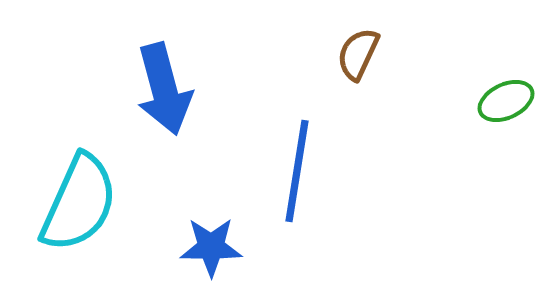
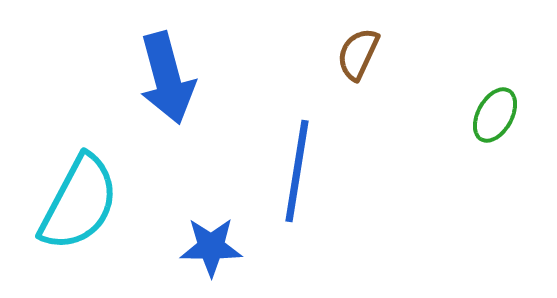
blue arrow: moved 3 px right, 11 px up
green ellipse: moved 11 px left, 14 px down; rotated 36 degrees counterclockwise
cyan semicircle: rotated 4 degrees clockwise
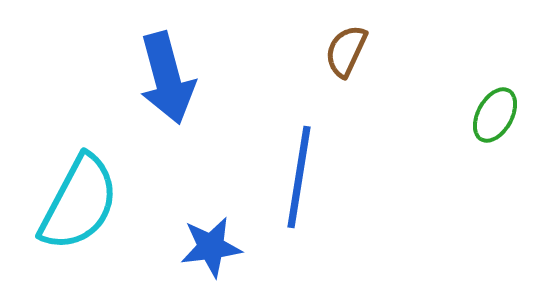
brown semicircle: moved 12 px left, 3 px up
blue line: moved 2 px right, 6 px down
blue star: rotated 8 degrees counterclockwise
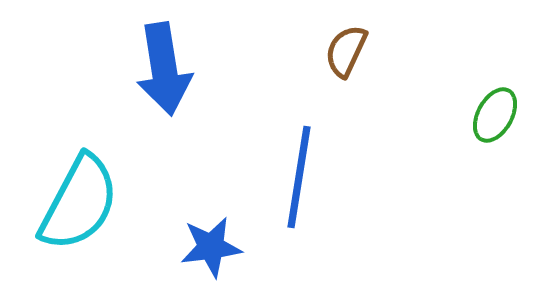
blue arrow: moved 3 px left, 9 px up; rotated 6 degrees clockwise
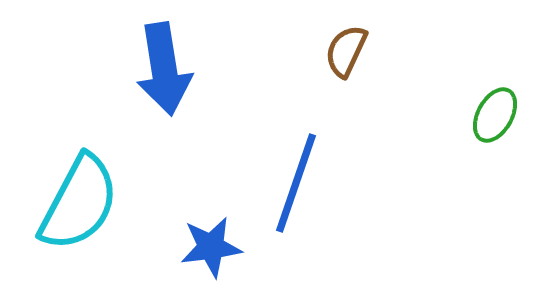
blue line: moved 3 px left, 6 px down; rotated 10 degrees clockwise
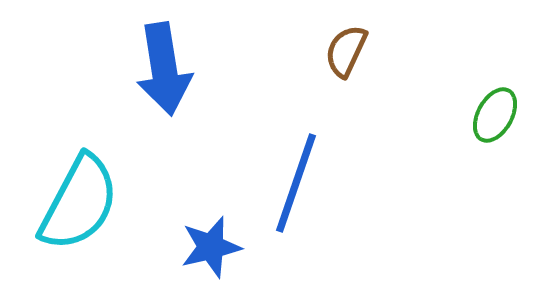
blue star: rotated 6 degrees counterclockwise
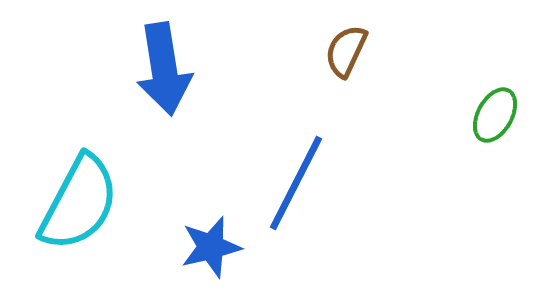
blue line: rotated 8 degrees clockwise
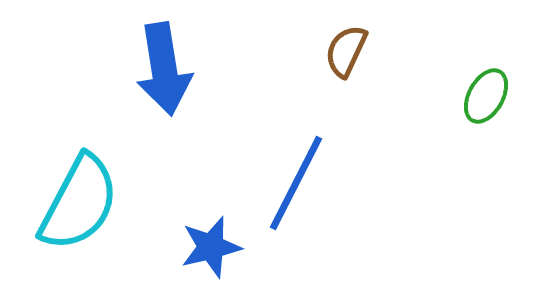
green ellipse: moved 9 px left, 19 px up
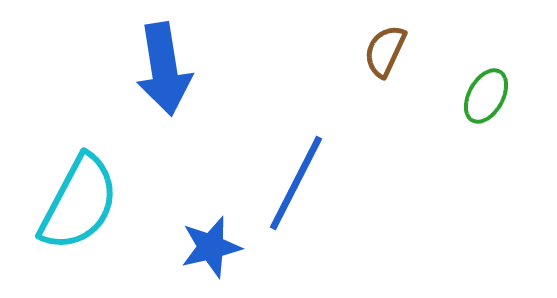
brown semicircle: moved 39 px right
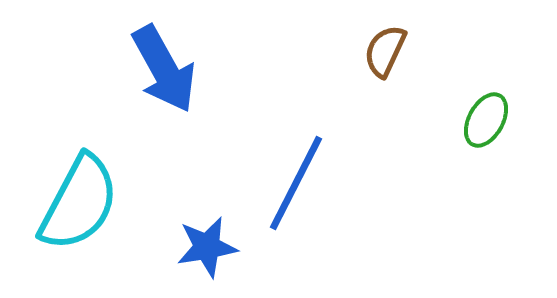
blue arrow: rotated 20 degrees counterclockwise
green ellipse: moved 24 px down
blue star: moved 4 px left; rotated 4 degrees clockwise
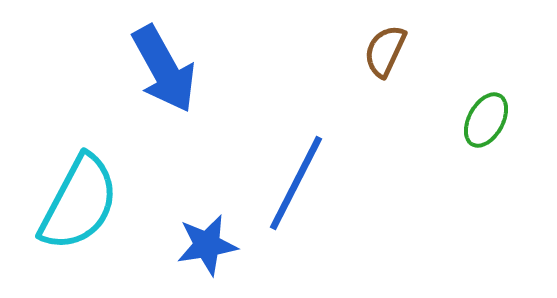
blue star: moved 2 px up
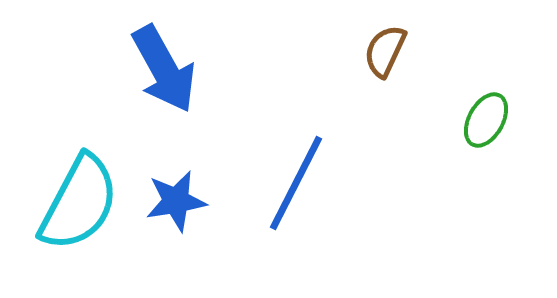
blue star: moved 31 px left, 44 px up
